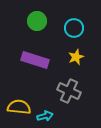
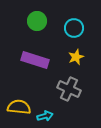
gray cross: moved 2 px up
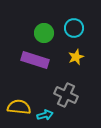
green circle: moved 7 px right, 12 px down
gray cross: moved 3 px left, 6 px down
cyan arrow: moved 1 px up
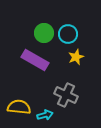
cyan circle: moved 6 px left, 6 px down
purple rectangle: rotated 12 degrees clockwise
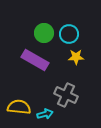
cyan circle: moved 1 px right
yellow star: rotated 21 degrees clockwise
cyan arrow: moved 1 px up
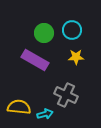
cyan circle: moved 3 px right, 4 px up
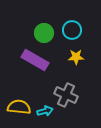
cyan arrow: moved 3 px up
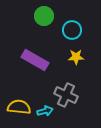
green circle: moved 17 px up
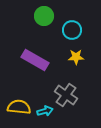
gray cross: rotated 10 degrees clockwise
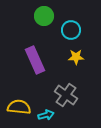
cyan circle: moved 1 px left
purple rectangle: rotated 36 degrees clockwise
cyan arrow: moved 1 px right, 4 px down
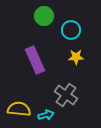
yellow semicircle: moved 2 px down
